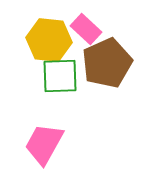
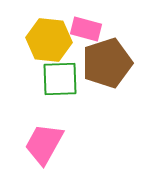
pink rectangle: rotated 28 degrees counterclockwise
brown pentagon: rotated 6 degrees clockwise
green square: moved 3 px down
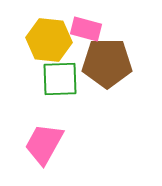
brown pentagon: rotated 18 degrees clockwise
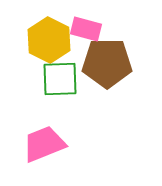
yellow hexagon: rotated 21 degrees clockwise
pink trapezoid: rotated 39 degrees clockwise
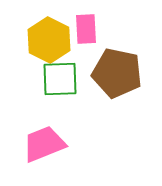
pink rectangle: rotated 72 degrees clockwise
brown pentagon: moved 10 px right, 10 px down; rotated 12 degrees clockwise
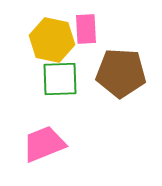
yellow hexagon: moved 3 px right; rotated 15 degrees counterclockwise
brown pentagon: moved 4 px right; rotated 9 degrees counterclockwise
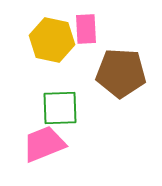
green square: moved 29 px down
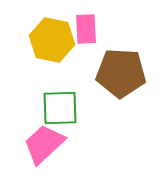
pink trapezoid: rotated 21 degrees counterclockwise
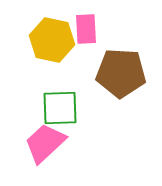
pink trapezoid: moved 1 px right, 1 px up
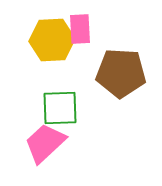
pink rectangle: moved 6 px left
yellow hexagon: rotated 15 degrees counterclockwise
